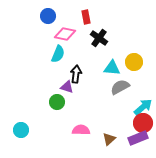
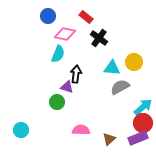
red rectangle: rotated 40 degrees counterclockwise
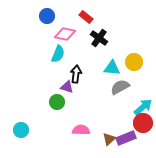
blue circle: moved 1 px left
purple rectangle: moved 12 px left
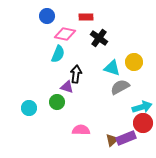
red rectangle: rotated 40 degrees counterclockwise
cyan triangle: rotated 12 degrees clockwise
cyan arrow: moved 1 px left; rotated 24 degrees clockwise
cyan circle: moved 8 px right, 22 px up
brown triangle: moved 3 px right, 1 px down
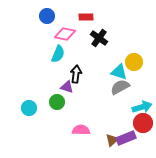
cyan triangle: moved 7 px right, 4 px down
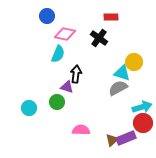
red rectangle: moved 25 px right
cyan triangle: moved 3 px right, 1 px down
gray semicircle: moved 2 px left, 1 px down
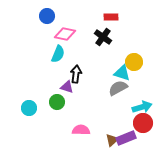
black cross: moved 4 px right, 1 px up
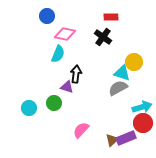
green circle: moved 3 px left, 1 px down
pink semicircle: rotated 48 degrees counterclockwise
